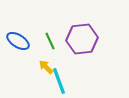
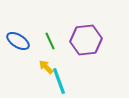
purple hexagon: moved 4 px right, 1 px down
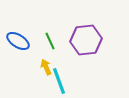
yellow arrow: rotated 21 degrees clockwise
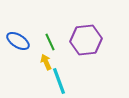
green line: moved 1 px down
yellow arrow: moved 5 px up
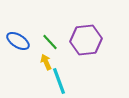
green line: rotated 18 degrees counterclockwise
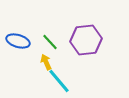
blue ellipse: rotated 15 degrees counterclockwise
cyan line: rotated 20 degrees counterclockwise
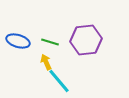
green line: rotated 30 degrees counterclockwise
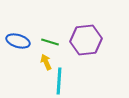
cyan line: rotated 44 degrees clockwise
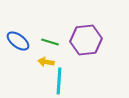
blue ellipse: rotated 20 degrees clockwise
yellow arrow: rotated 56 degrees counterclockwise
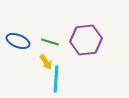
blue ellipse: rotated 15 degrees counterclockwise
yellow arrow: rotated 133 degrees counterclockwise
cyan line: moved 3 px left, 2 px up
